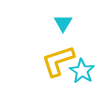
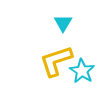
yellow L-shape: moved 2 px left
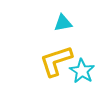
cyan triangle: rotated 48 degrees clockwise
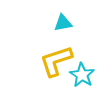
cyan star: moved 4 px down
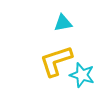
cyan star: rotated 15 degrees counterclockwise
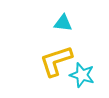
cyan triangle: rotated 18 degrees clockwise
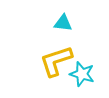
cyan star: moved 1 px up
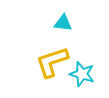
yellow L-shape: moved 4 px left, 1 px down
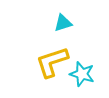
cyan triangle: rotated 24 degrees counterclockwise
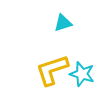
yellow L-shape: moved 8 px down
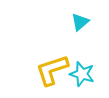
cyan triangle: moved 17 px right, 1 px up; rotated 24 degrees counterclockwise
